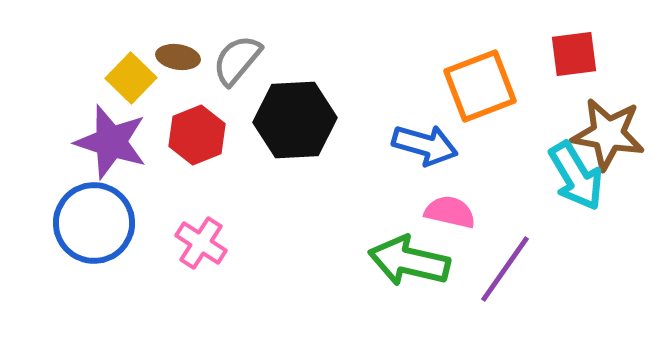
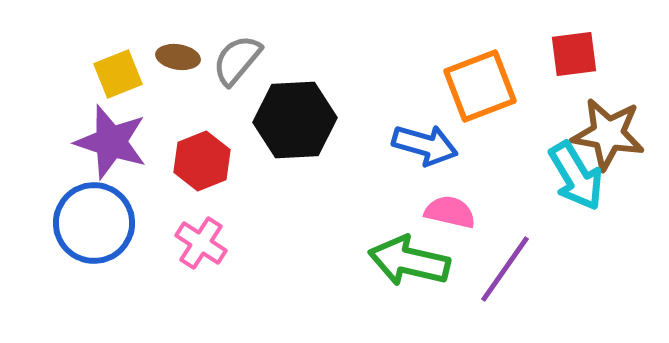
yellow square: moved 13 px left, 4 px up; rotated 24 degrees clockwise
red hexagon: moved 5 px right, 26 px down
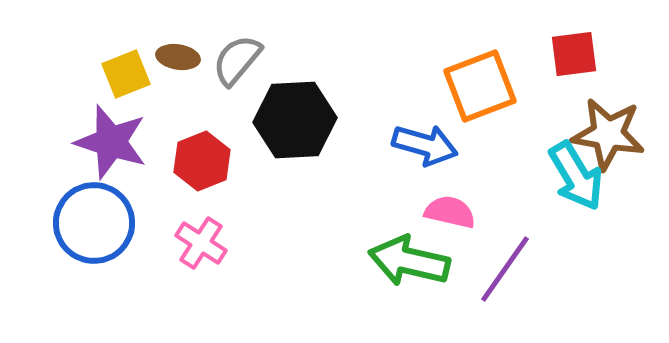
yellow square: moved 8 px right
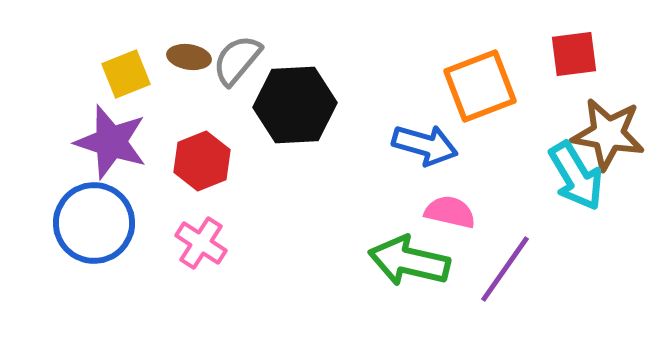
brown ellipse: moved 11 px right
black hexagon: moved 15 px up
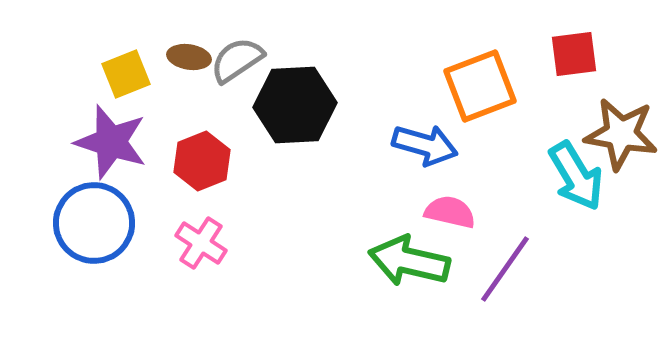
gray semicircle: rotated 16 degrees clockwise
brown star: moved 13 px right
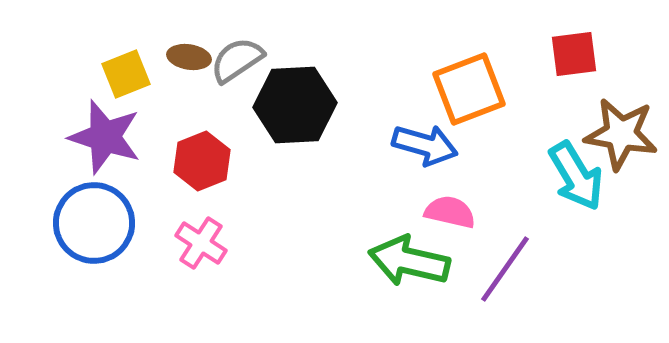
orange square: moved 11 px left, 3 px down
purple star: moved 6 px left, 5 px up
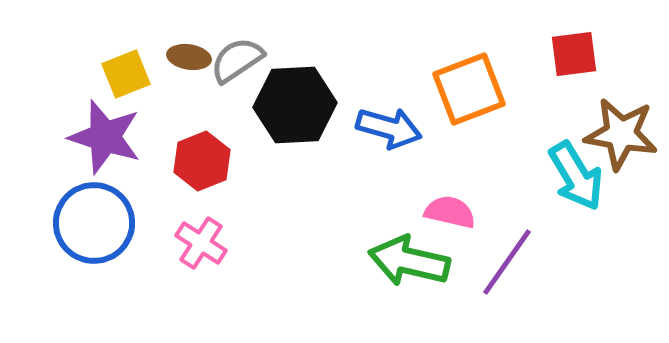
blue arrow: moved 36 px left, 17 px up
purple line: moved 2 px right, 7 px up
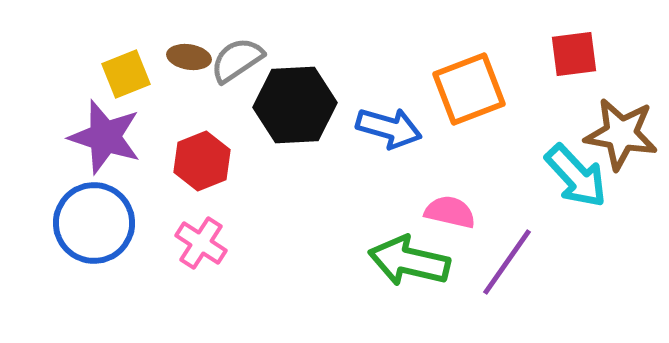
cyan arrow: rotated 12 degrees counterclockwise
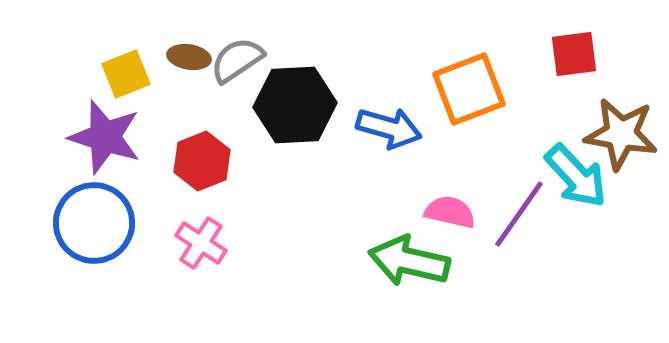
purple line: moved 12 px right, 48 px up
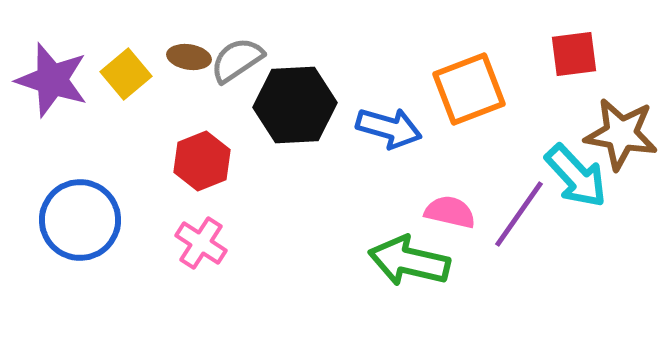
yellow square: rotated 18 degrees counterclockwise
purple star: moved 53 px left, 57 px up
blue circle: moved 14 px left, 3 px up
